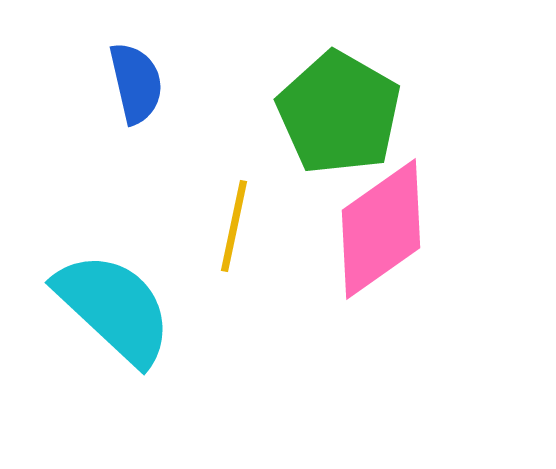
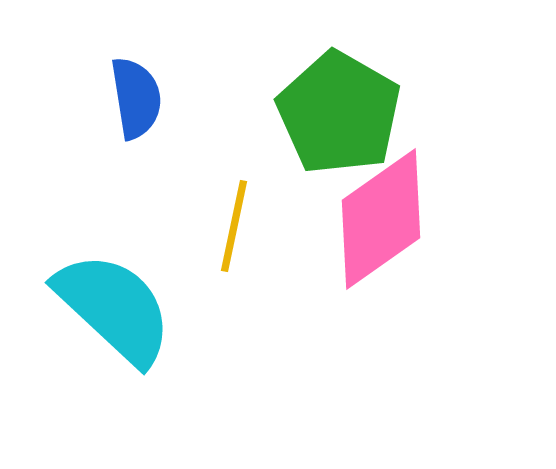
blue semicircle: moved 15 px down; rotated 4 degrees clockwise
pink diamond: moved 10 px up
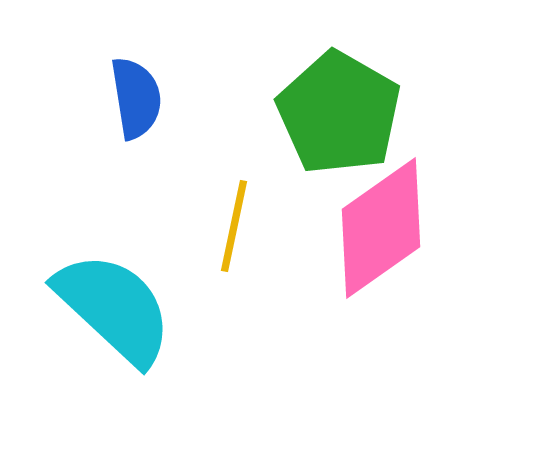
pink diamond: moved 9 px down
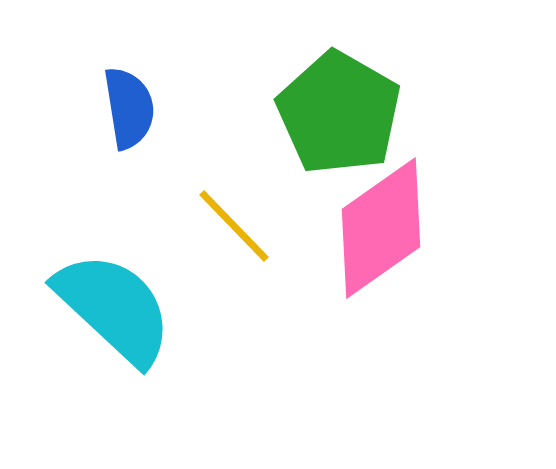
blue semicircle: moved 7 px left, 10 px down
yellow line: rotated 56 degrees counterclockwise
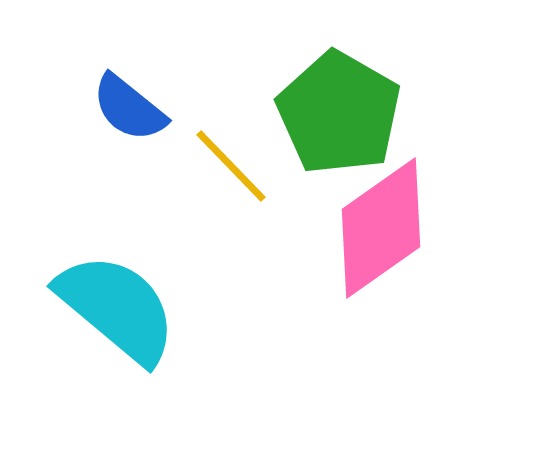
blue semicircle: rotated 138 degrees clockwise
yellow line: moved 3 px left, 60 px up
cyan semicircle: moved 3 px right; rotated 3 degrees counterclockwise
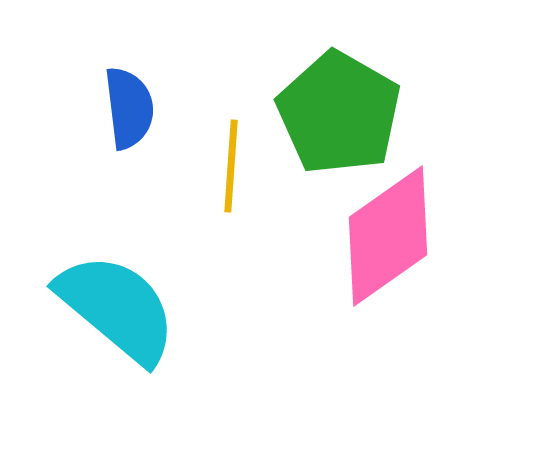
blue semicircle: rotated 136 degrees counterclockwise
yellow line: rotated 48 degrees clockwise
pink diamond: moved 7 px right, 8 px down
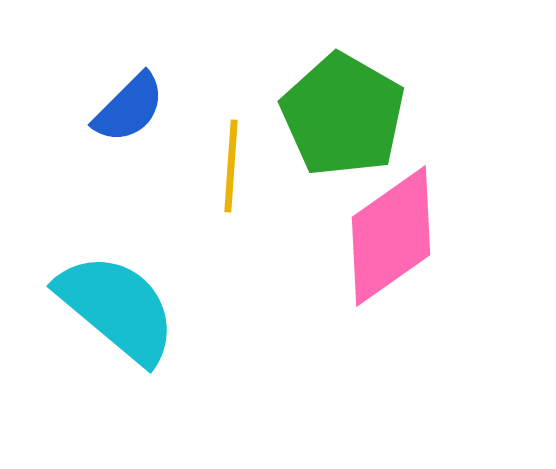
blue semicircle: rotated 52 degrees clockwise
green pentagon: moved 4 px right, 2 px down
pink diamond: moved 3 px right
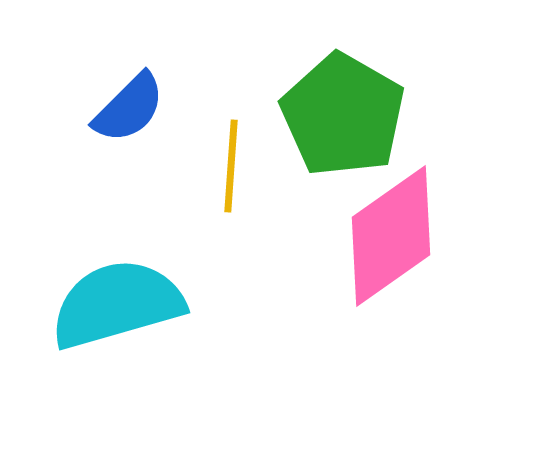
cyan semicircle: moved 4 px up; rotated 56 degrees counterclockwise
